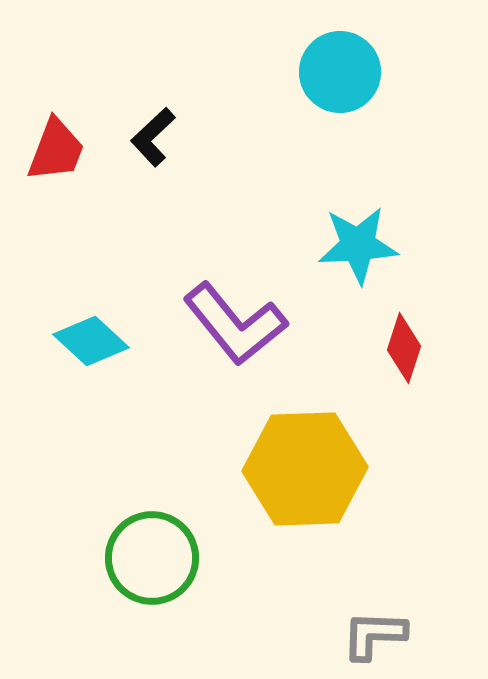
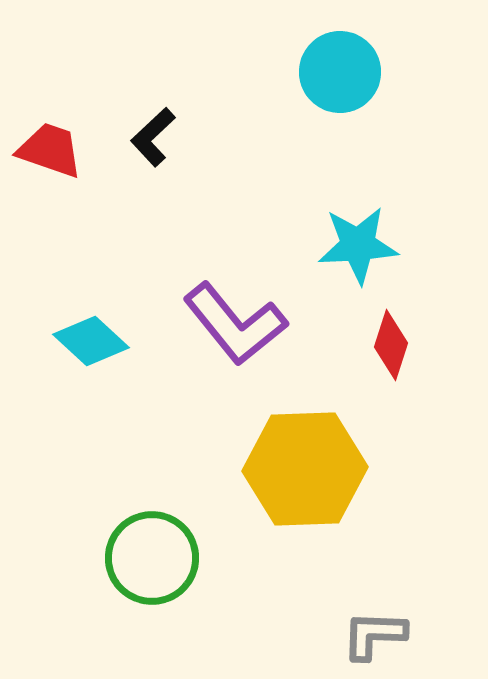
red trapezoid: moved 6 px left; rotated 92 degrees counterclockwise
red diamond: moved 13 px left, 3 px up
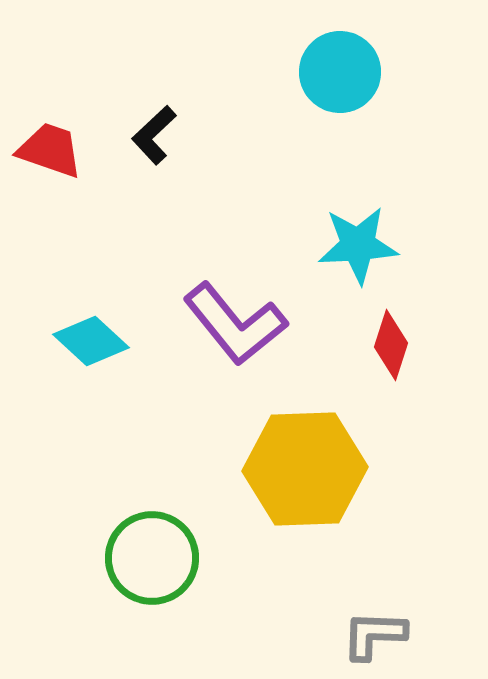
black L-shape: moved 1 px right, 2 px up
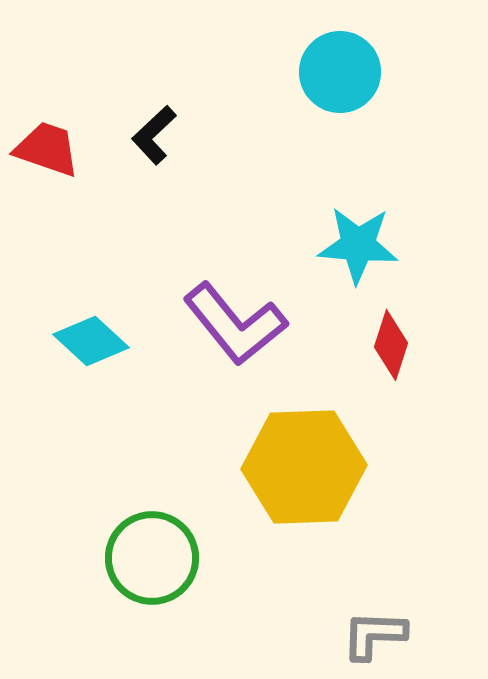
red trapezoid: moved 3 px left, 1 px up
cyan star: rotated 8 degrees clockwise
yellow hexagon: moved 1 px left, 2 px up
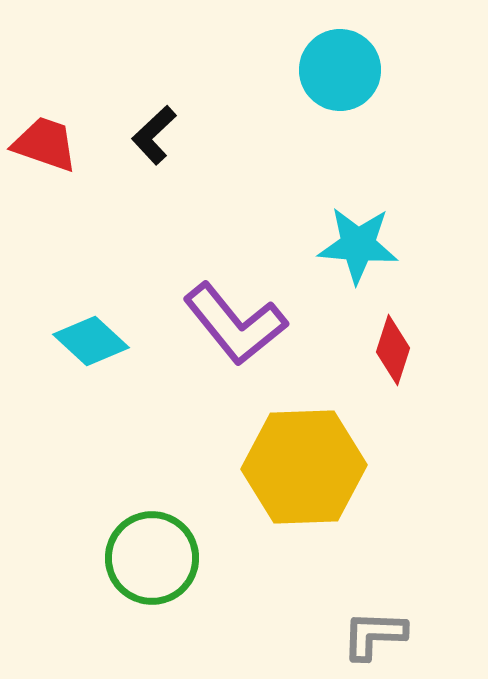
cyan circle: moved 2 px up
red trapezoid: moved 2 px left, 5 px up
red diamond: moved 2 px right, 5 px down
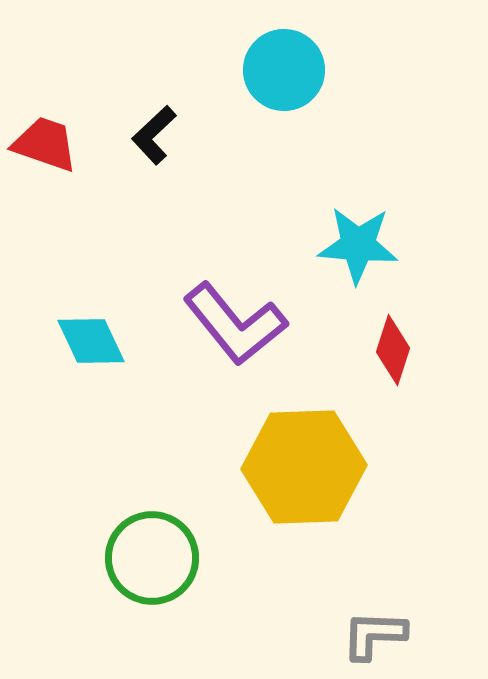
cyan circle: moved 56 px left
cyan diamond: rotated 22 degrees clockwise
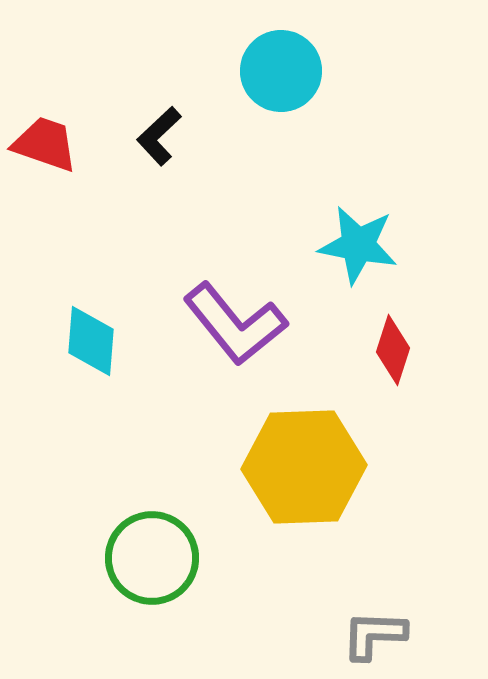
cyan circle: moved 3 px left, 1 px down
black L-shape: moved 5 px right, 1 px down
cyan star: rotated 6 degrees clockwise
cyan diamond: rotated 30 degrees clockwise
